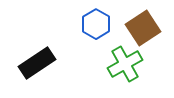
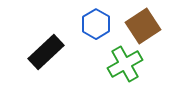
brown square: moved 2 px up
black rectangle: moved 9 px right, 11 px up; rotated 9 degrees counterclockwise
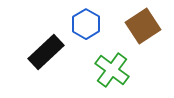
blue hexagon: moved 10 px left
green cross: moved 13 px left, 6 px down; rotated 24 degrees counterclockwise
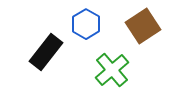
black rectangle: rotated 9 degrees counterclockwise
green cross: rotated 12 degrees clockwise
